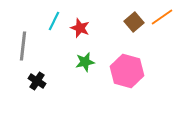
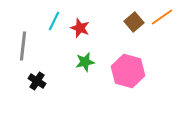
pink hexagon: moved 1 px right
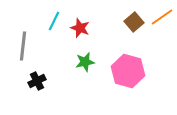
black cross: rotated 30 degrees clockwise
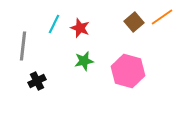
cyan line: moved 3 px down
green star: moved 1 px left, 1 px up
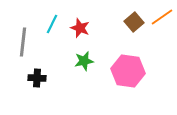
cyan line: moved 2 px left
gray line: moved 4 px up
pink hexagon: rotated 8 degrees counterclockwise
black cross: moved 3 px up; rotated 30 degrees clockwise
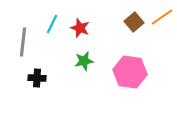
pink hexagon: moved 2 px right, 1 px down
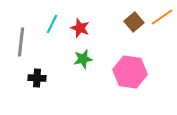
gray line: moved 2 px left
green star: moved 1 px left, 2 px up
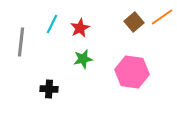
red star: rotated 24 degrees clockwise
pink hexagon: moved 2 px right
black cross: moved 12 px right, 11 px down
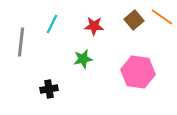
orange line: rotated 70 degrees clockwise
brown square: moved 2 px up
red star: moved 14 px right, 2 px up; rotated 30 degrees clockwise
pink hexagon: moved 6 px right
black cross: rotated 12 degrees counterclockwise
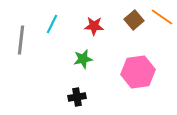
gray line: moved 2 px up
pink hexagon: rotated 16 degrees counterclockwise
black cross: moved 28 px right, 8 px down
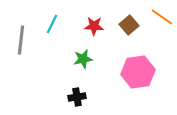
brown square: moved 5 px left, 5 px down
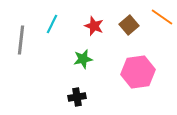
red star: rotated 18 degrees clockwise
